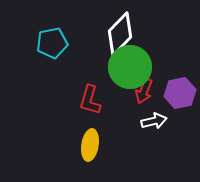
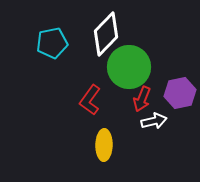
white diamond: moved 14 px left
green circle: moved 1 px left
red arrow: moved 2 px left, 8 px down
red L-shape: rotated 20 degrees clockwise
yellow ellipse: moved 14 px right; rotated 8 degrees counterclockwise
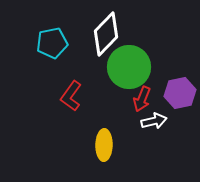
red L-shape: moved 19 px left, 4 px up
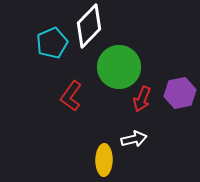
white diamond: moved 17 px left, 8 px up
cyan pentagon: rotated 12 degrees counterclockwise
green circle: moved 10 px left
white arrow: moved 20 px left, 18 px down
yellow ellipse: moved 15 px down
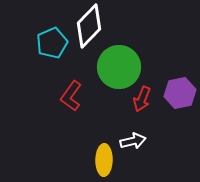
white arrow: moved 1 px left, 2 px down
